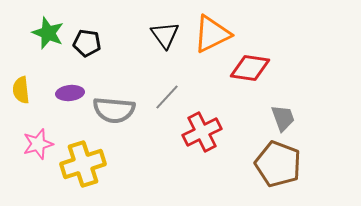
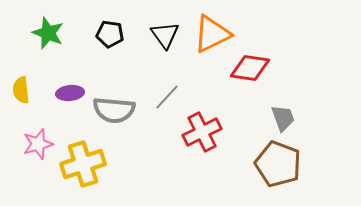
black pentagon: moved 23 px right, 9 px up
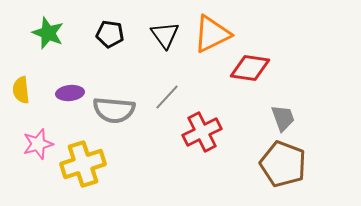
brown pentagon: moved 5 px right
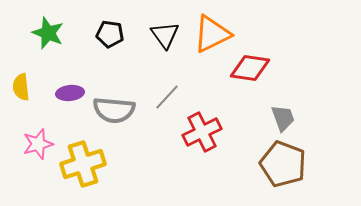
yellow semicircle: moved 3 px up
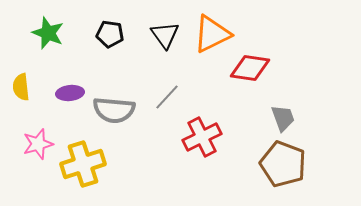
red cross: moved 5 px down
